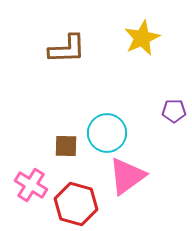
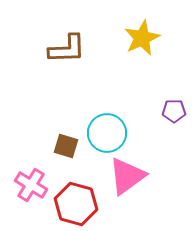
brown square: rotated 15 degrees clockwise
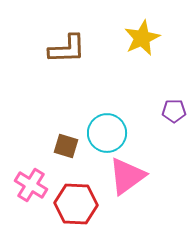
red hexagon: rotated 12 degrees counterclockwise
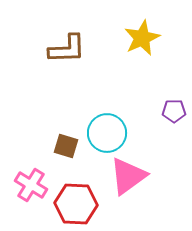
pink triangle: moved 1 px right
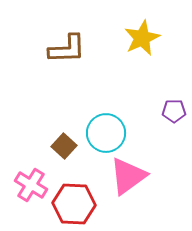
cyan circle: moved 1 px left
brown square: moved 2 px left; rotated 25 degrees clockwise
red hexagon: moved 2 px left
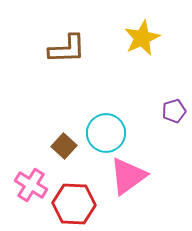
purple pentagon: rotated 15 degrees counterclockwise
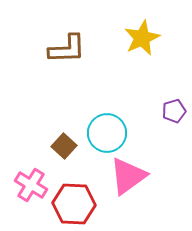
cyan circle: moved 1 px right
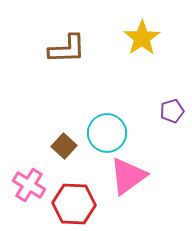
yellow star: rotated 9 degrees counterclockwise
purple pentagon: moved 2 px left
pink cross: moved 2 px left
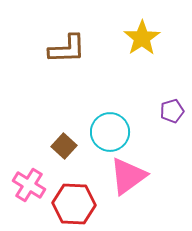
cyan circle: moved 3 px right, 1 px up
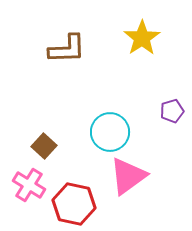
brown square: moved 20 px left
red hexagon: rotated 9 degrees clockwise
